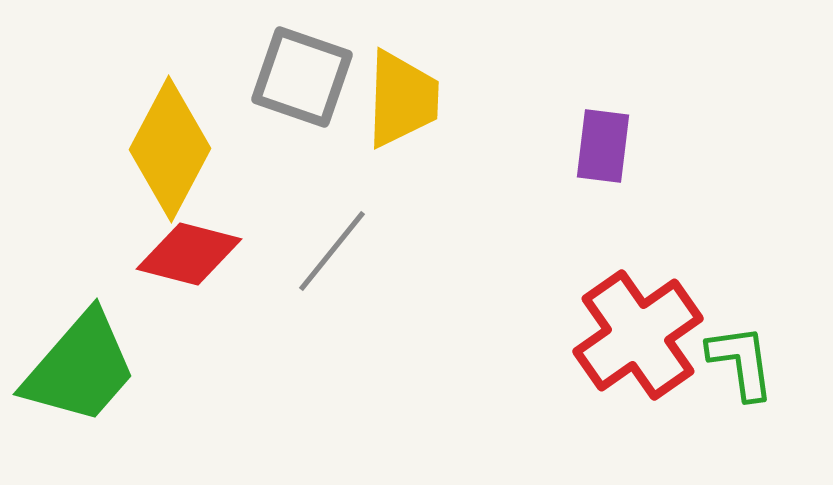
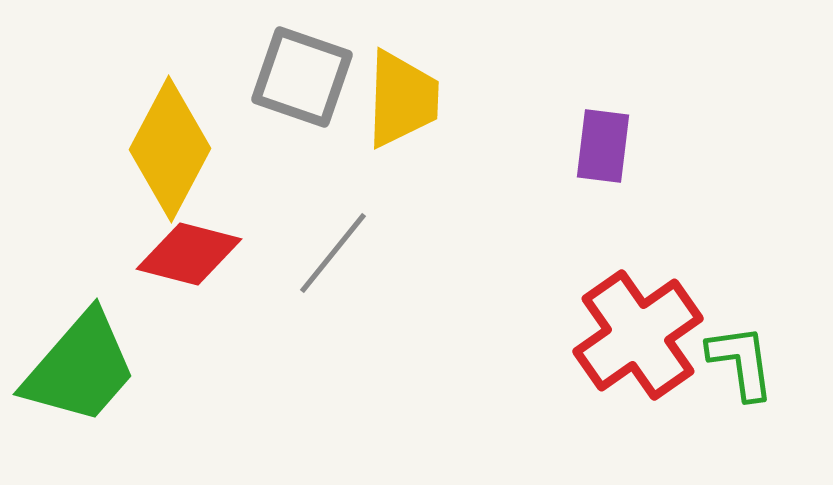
gray line: moved 1 px right, 2 px down
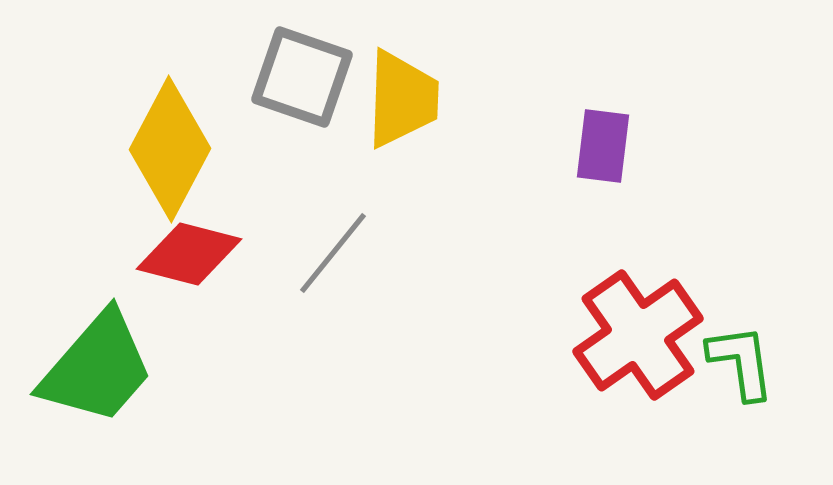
green trapezoid: moved 17 px right
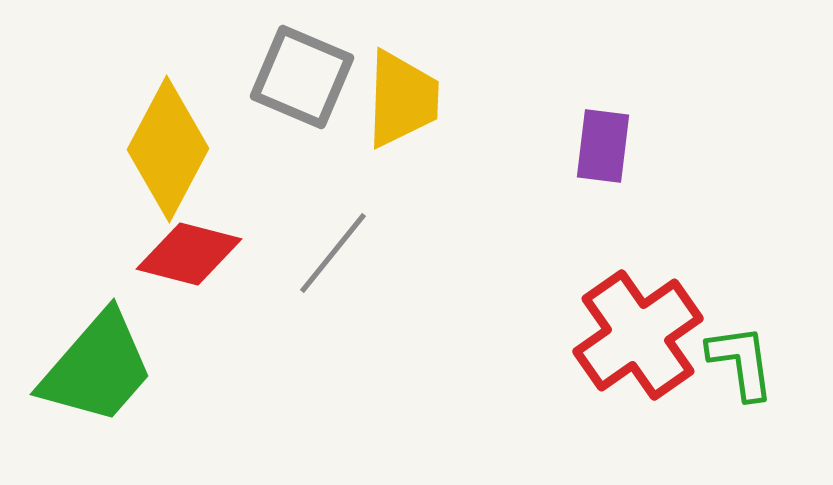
gray square: rotated 4 degrees clockwise
yellow diamond: moved 2 px left
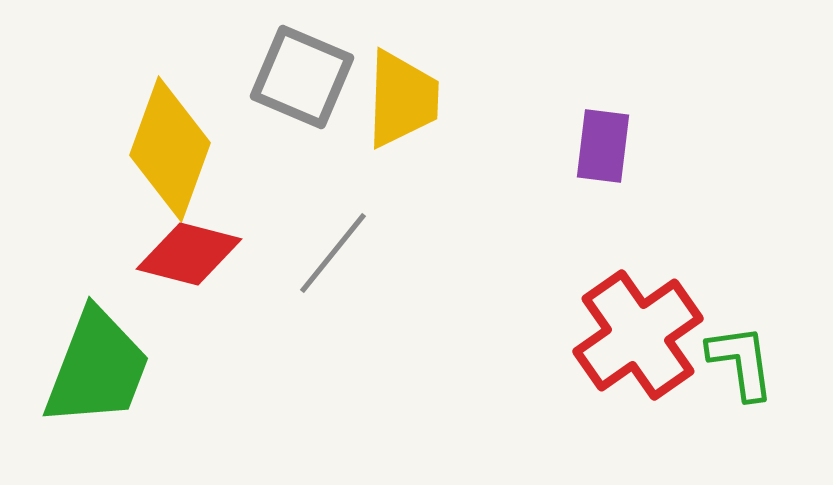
yellow diamond: moved 2 px right; rotated 8 degrees counterclockwise
green trapezoid: rotated 20 degrees counterclockwise
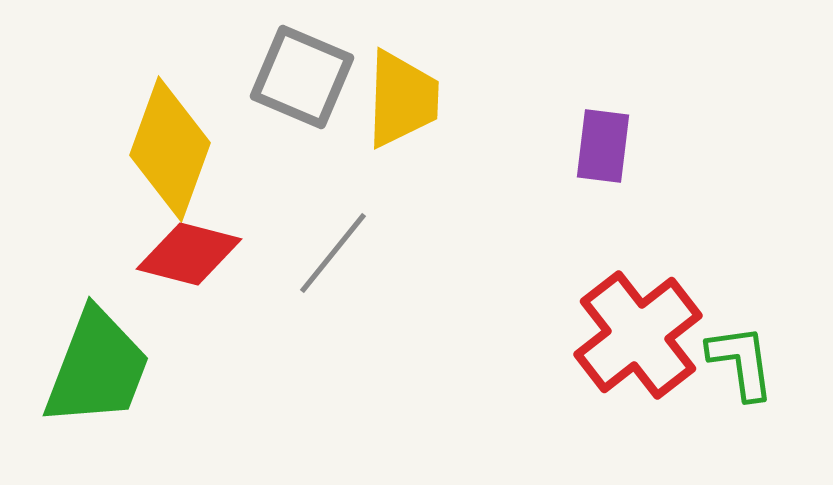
red cross: rotated 3 degrees counterclockwise
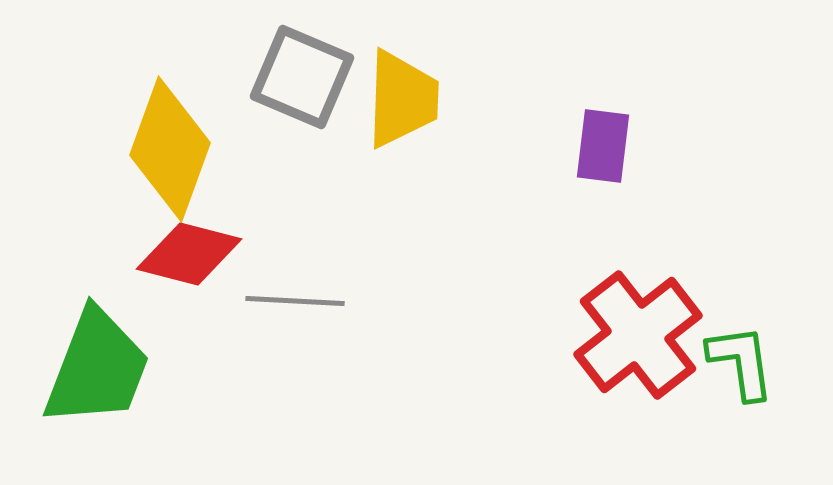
gray line: moved 38 px left, 48 px down; rotated 54 degrees clockwise
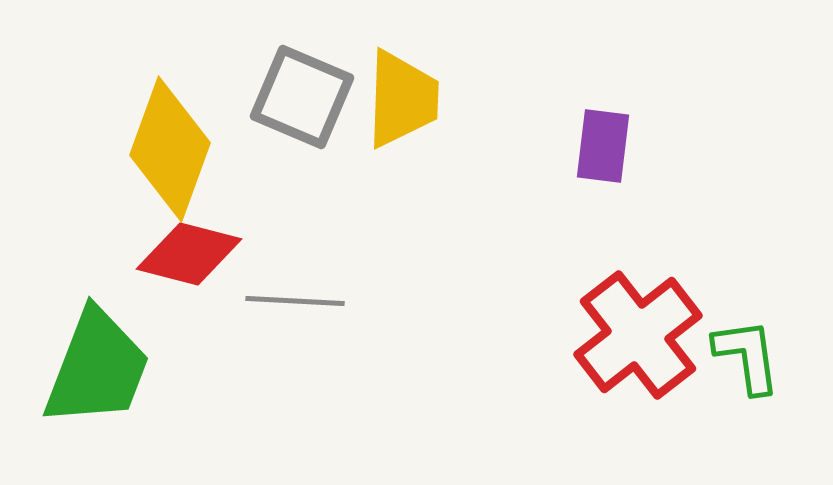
gray square: moved 20 px down
green L-shape: moved 6 px right, 6 px up
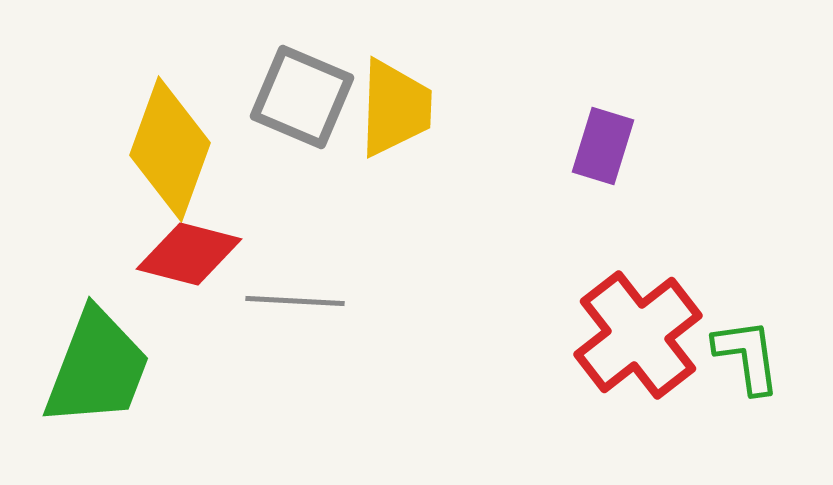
yellow trapezoid: moved 7 px left, 9 px down
purple rectangle: rotated 10 degrees clockwise
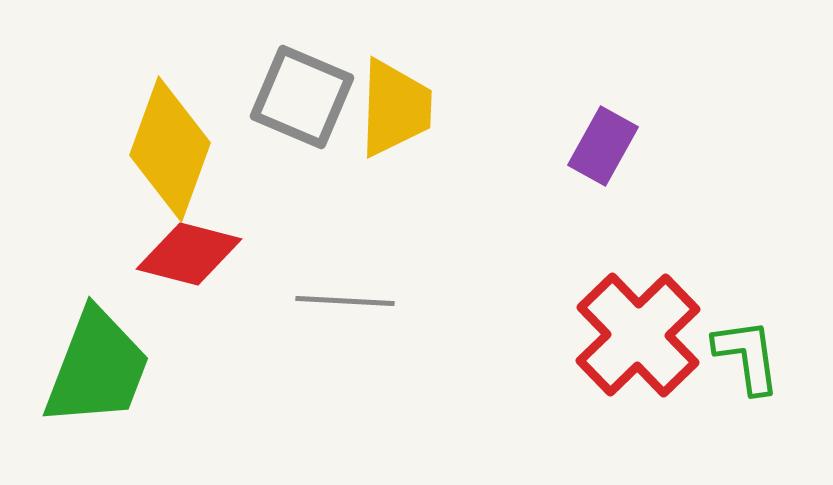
purple rectangle: rotated 12 degrees clockwise
gray line: moved 50 px right
red cross: rotated 6 degrees counterclockwise
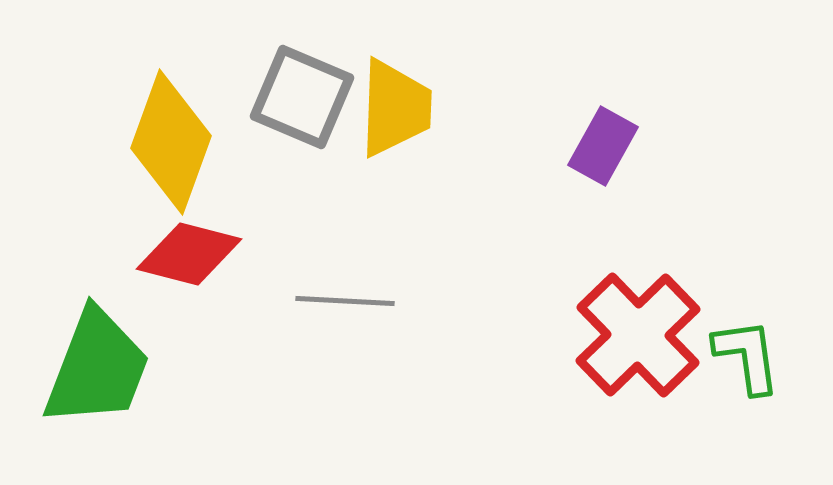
yellow diamond: moved 1 px right, 7 px up
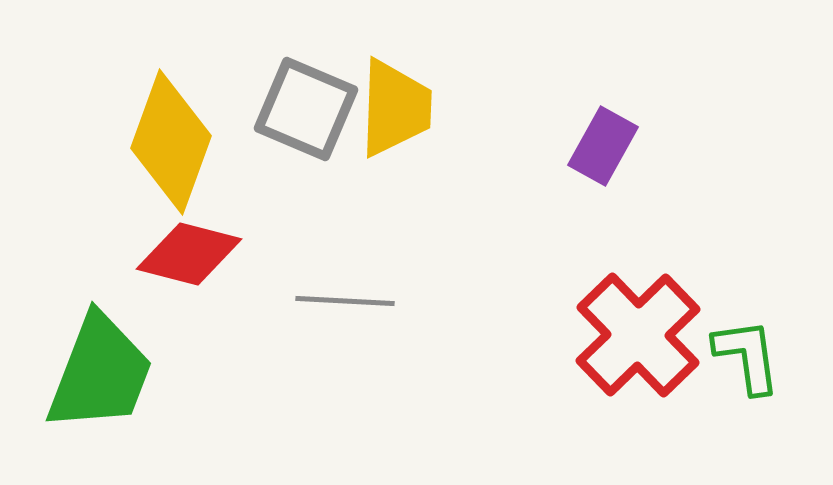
gray square: moved 4 px right, 12 px down
green trapezoid: moved 3 px right, 5 px down
